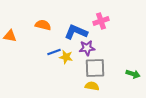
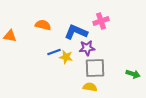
yellow semicircle: moved 2 px left, 1 px down
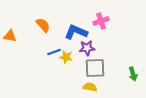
orange semicircle: rotated 35 degrees clockwise
green arrow: rotated 56 degrees clockwise
